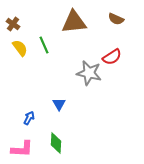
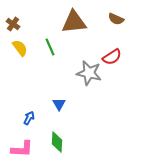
green line: moved 6 px right, 2 px down
green diamond: moved 1 px right, 1 px up
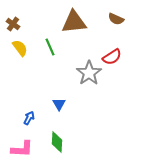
gray star: rotated 25 degrees clockwise
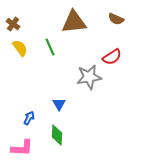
gray star: moved 4 px down; rotated 25 degrees clockwise
green diamond: moved 7 px up
pink L-shape: moved 1 px up
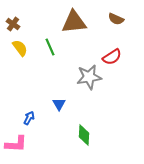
green diamond: moved 27 px right
pink L-shape: moved 6 px left, 4 px up
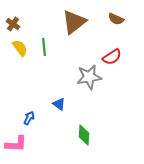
brown triangle: rotated 32 degrees counterclockwise
green line: moved 6 px left; rotated 18 degrees clockwise
blue triangle: rotated 24 degrees counterclockwise
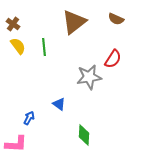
yellow semicircle: moved 2 px left, 2 px up
red semicircle: moved 1 px right, 2 px down; rotated 24 degrees counterclockwise
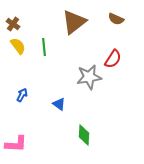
blue arrow: moved 7 px left, 23 px up
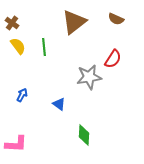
brown cross: moved 1 px left, 1 px up
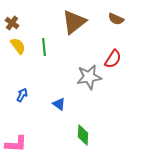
green diamond: moved 1 px left
